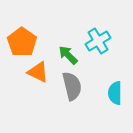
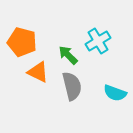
orange pentagon: rotated 20 degrees counterclockwise
cyan semicircle: rotated 70 degrees counterclockwise
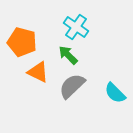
cyan cross: moved 22 px left, 14 px up; rotated 25 degrees counterclockwise
gray semicircle: rotated 120 degrees counterclockwise
cyan semicircle: rotated 25 degrees clockwise
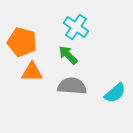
orange triangle: moved 6 px left; rotated 25 degrees counterclockwise
gray semicircle: rotated 48 degrees clockwise
cyan semicircle: rotated 85 degrees counterclockwise
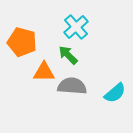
cyan cross: rotated 15 degrees clockwise
orange triangle: moved 12 px right
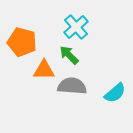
green arrow: moved 1 px right
orange triangle: moved 2 px up
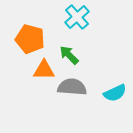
cyan cross: moved 1 px right, 10 px up
orange pentagon: moved 8 px right, 3 px up
gray semicircle: moved 1 px down
cyan semicircle: rotated 15 degrees clockwise
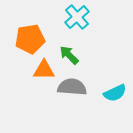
orange pentagon: rotated 24 degrees counterclockwise
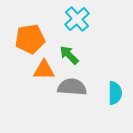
cyan cross: moved 2 px down
cyan semicircle: rotated 65 degrees counterclockwise
